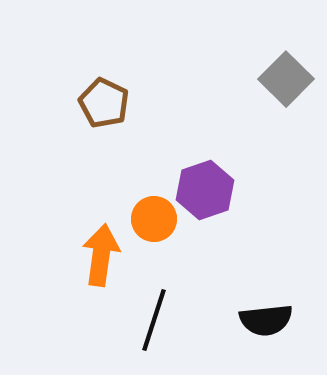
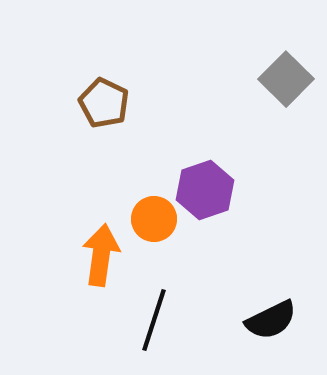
black semicircle: moved 5 px right; rotated 20 degrees counterclockwise
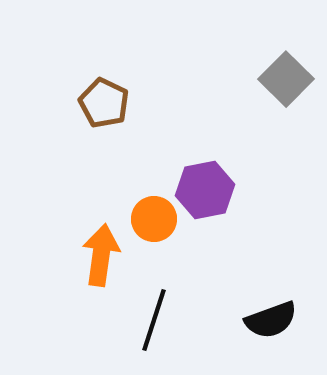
purple hexagon: rotated 8 degrees clockwise
black semicircle: rotated 6 degrees clockwise
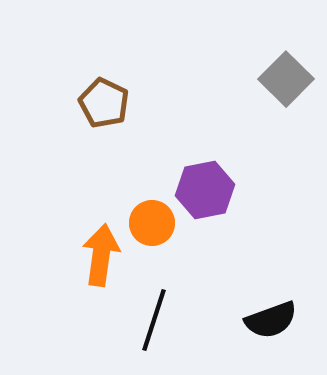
orange circle: moved 2 px left, 4 px down
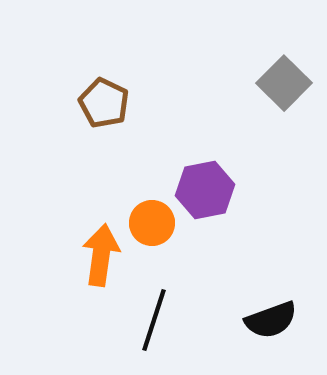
gray square: moved 2 px left, 4 px down
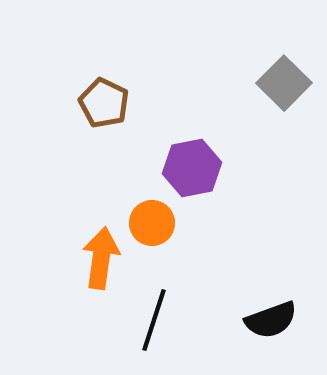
purple hexagon: moved 13 px left, 22 px up
orange arrow: moved 3 px down
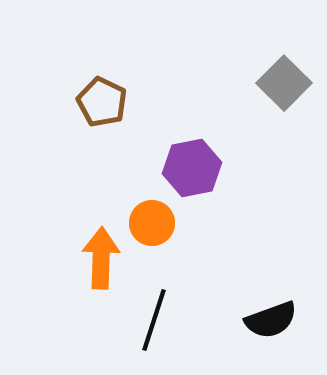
brown pentagon: moved 2 px left, 1 px up
orange arrow: rotated 6 degrees counterclockwise
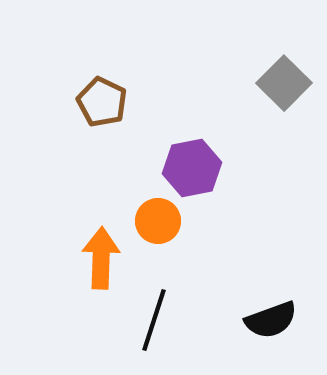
orange circle: moved 6 px right, 2 px up
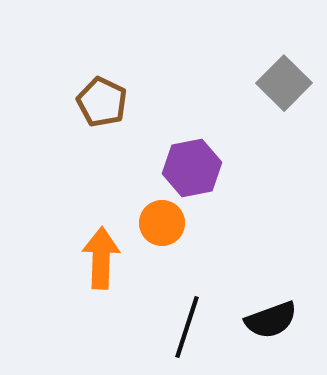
orange circle: moved 4 px right, 2 px down
black line: moved 33 px right, 7 px down
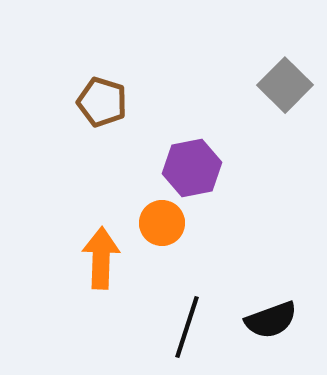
gray square: moved 1 px right, 2 px down
brown pentagon: rotated 9 degrees counterclockwise
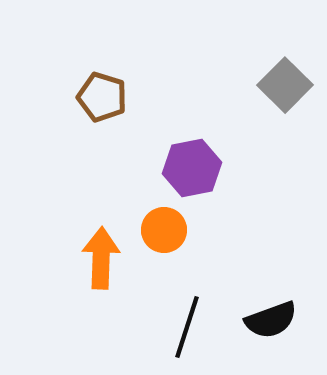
brown pentagon: moved 5 px up
orange circle: moved 2 px right, 7 px down
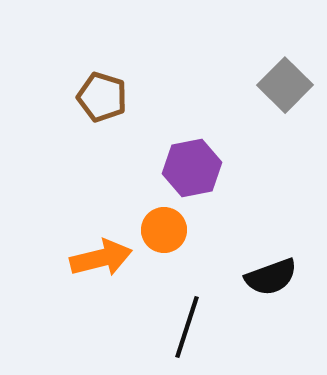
orange arrow: rotated 74 degrees clockwise
black semicircle: moved 43 px up
